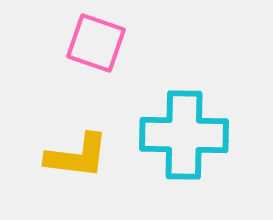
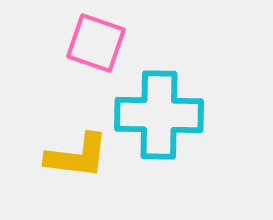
cyan cross: moved 25 px left, 20 px up
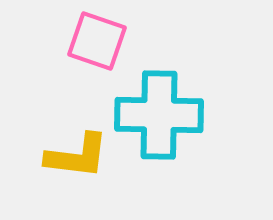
pink square: moved 1 px right, 2 px up
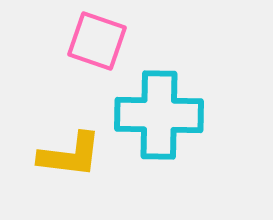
yellow L-shape: moved 7 px left, 1 px up
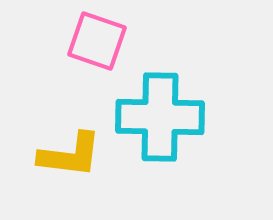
cyan cross: moved 1 px right, 2 px down
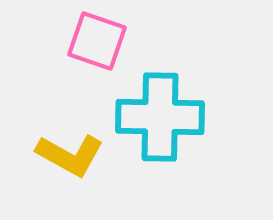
yellow L-shape: rotated 22 degrees clockwise
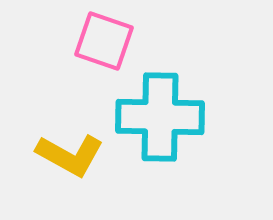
pink square: moved 7 px right
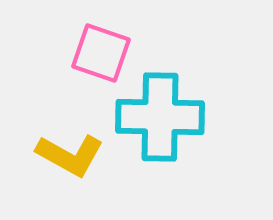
pink square: moved 3 px left, 12 px down
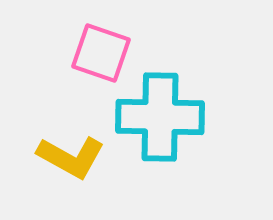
yellow L-shape: moved 1 px right, 2 px down
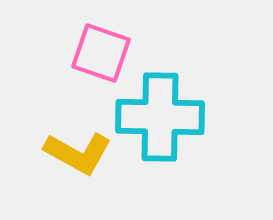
yellow L-shape: moved 7 px right, 4 px up
